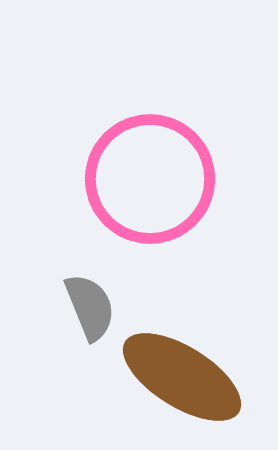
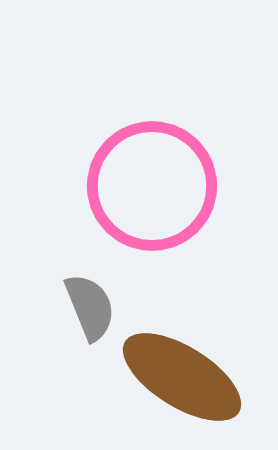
pink circle: moved 2 px right, 7 px down
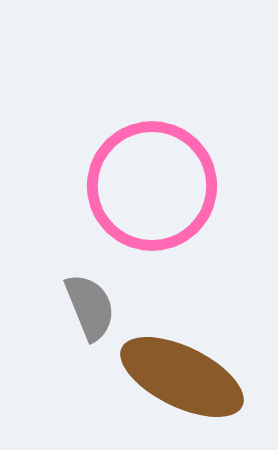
brown ellipse: rotated 6 degrees counterclockwise
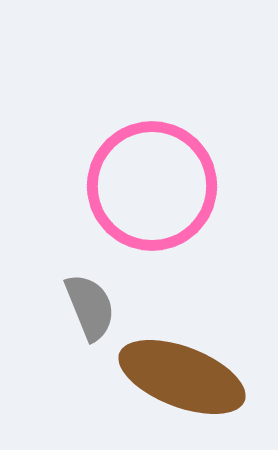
brown ellipse: rotated 5 degrees counterclockwise
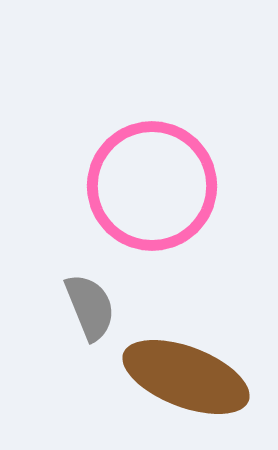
brown ellipse: moved 4 px right
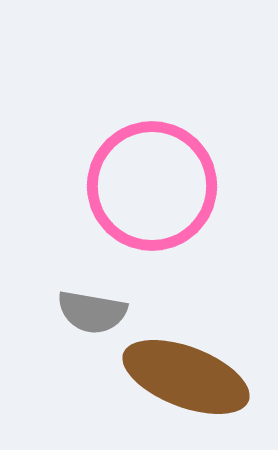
gray semicircle: moved 2 px right, 5 px down; rotated 122 degrees clockwise
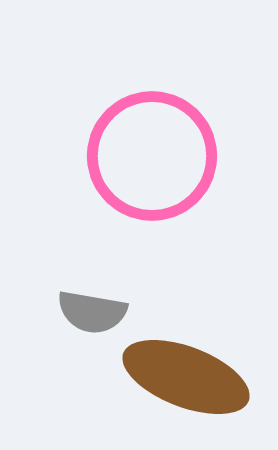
pink circle: moved 30 px up
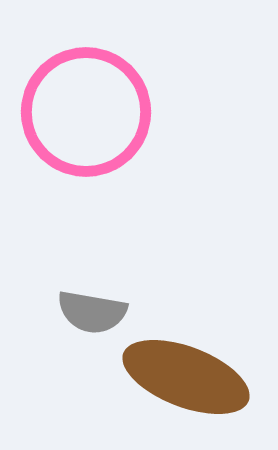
pink circle: moved 66 px left, 44 px up
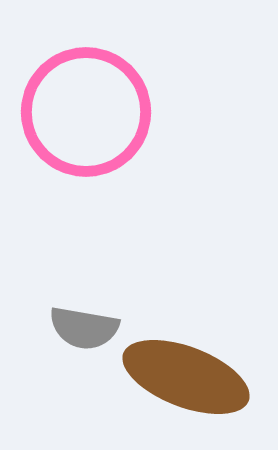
gray semicircle: moved 8 px left, 16 px down
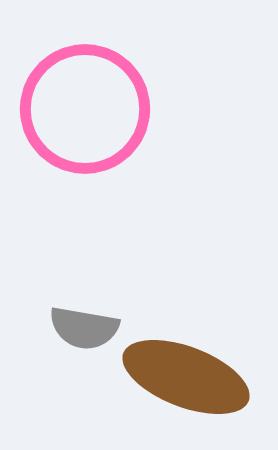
pink circle: moved 1 px left, 3 px up
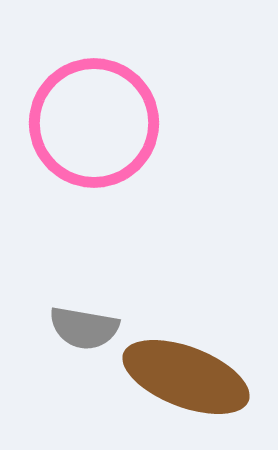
pink circle: moved 9 px right, 14 px down
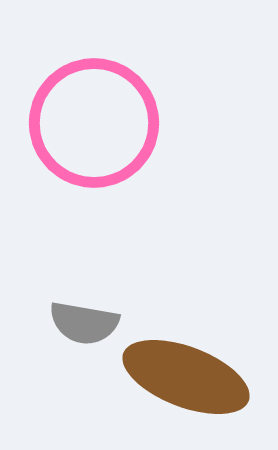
gray semicircle: moved 5 px up
